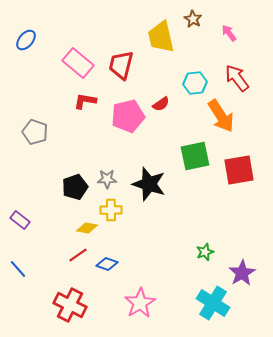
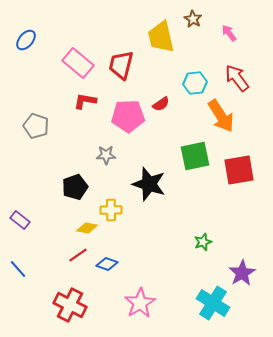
pink pentagon: rotated 12 degrees clockwise
gray pentagon: moved 1 px right, 6 px up
gray star: moved 1 px left, 24 px up
green star: moved 2 px left, 10 px up
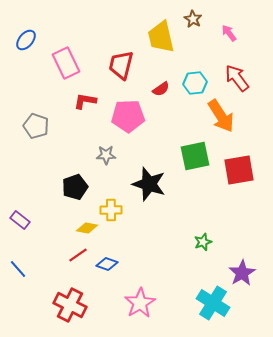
pink rectangle: moved 12 px left; rotated 24 degrees clockwise
red semicircle: moved 15 px up
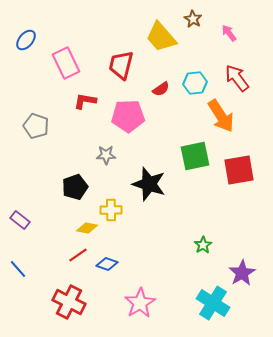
yellow trapezoid: rotated 28 degrees counterclockwise
green star: moved 3 px down; rotated 12 degrees counterclockwise
red cross: moved 1 px left, 3 px up
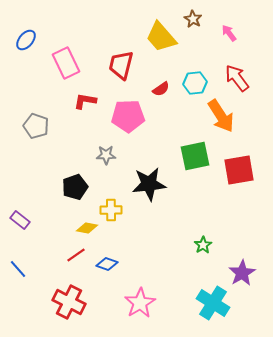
black star: rotated 24 degrees counterclockwise
red line: moved 2 px left
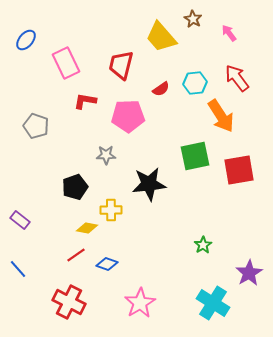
purple star: moved 7 px right
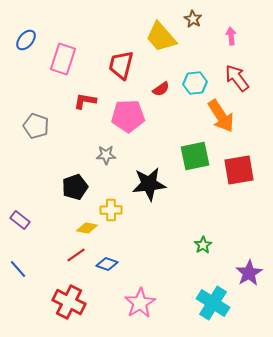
pink arrow: moved 2 px right, 3 px down; rotated 30 degrees clockwise
pink rectangle: moved 3 px left, 4 px up; rotated 44 degrees clockwise
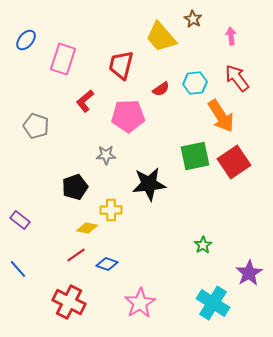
red L-shape: rotated 50 degrees counterclockwise
red square: moved 5 px left, 8 px up; rotated 24 degrees counterclockwise
